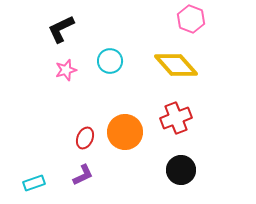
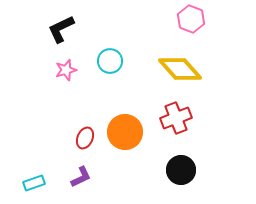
yellow diamond: moved 4 px right, 4 px down
purple L-shape: moved 2 px left, 2 px down
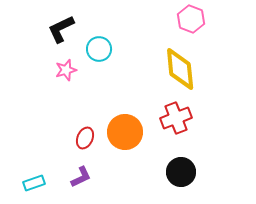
cyan circle: moved 11 px left, 12 px up
yellow diamond: rotated 36 degrees clockwise
black circle: moved 2 px down
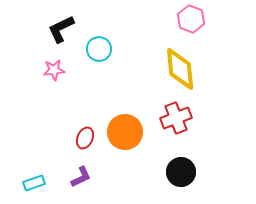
pink star: moved 12 px left; rotated 10 degrees clockwise
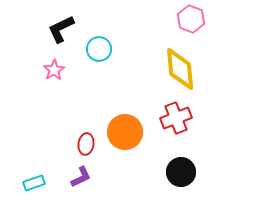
pink star: rotated 25 degrees counterclockwise
red ellipse: moved 1 px right, 6 px down; rotated 15 degrees counterclockwise
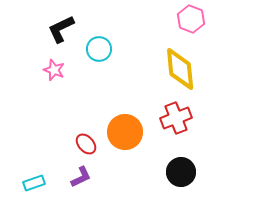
pink star: rotated 20 degrees counterclockwise
red ellipse: rotated 50 degrees counterclockwise
